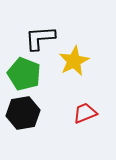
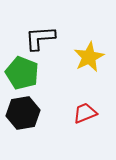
yellow star: moved 15 px right, 4 px up
green pentagon: moved 2 px left, 1 px up
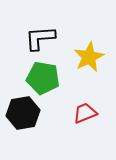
green pentagon: moved 21 px right, 5 px down; rotated 12 degrees counterclockwise
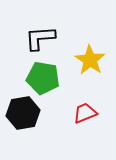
yellow star: moved 1 px right, 3 px down; rotated 12 degrees counterclockwise
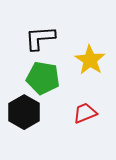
black hexagon: moved 1 px right, 1 px up; rotated 20 degrees counterclockwise
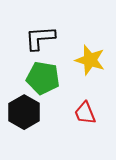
yellow star: rotated 16 degrees counterclockwise
red trapezoid: rotated 90 degrees counterclockwise
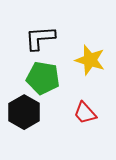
red trapezoid: rotated 20 degrees counterclockwise
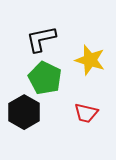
black L-shape: moved 1 px right, 1 px down; rotated 8 degrees counterclockwise
green pentagon: moved 2 px right; rotated 16 degrees clockwise
red trapezoid: moved 1 px right; rotated 35 degrees counterclockwise
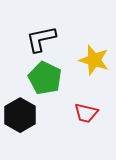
yellow star: moved 4 px right
black hexagon: moved 4 px left, 3 px down
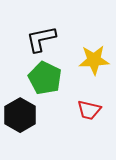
yellow star: rotated 20 degrees counterclockwise
red trapezoid: moved 3 px right, 3 px up
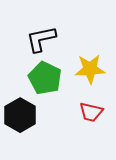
yellow star: moved 4 px left, 9 px down
red trapezoid: moved 2 px right, 2 px down
